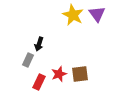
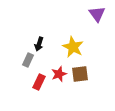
yellow star: moved 32 px down
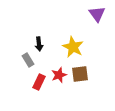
black arrow: rotated 24 degrees counterclockwise
gray rectangle: rotated 56 degrees counterclockwise
red star: moved 1 px down
